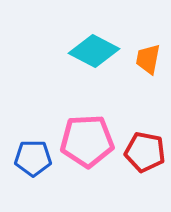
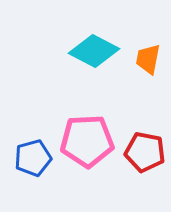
blue pentagon: rotated 15 degrees counterclockwise
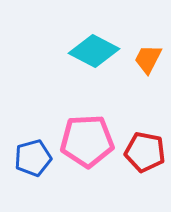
orange trapezoid: rotated 16 degrees clockwise
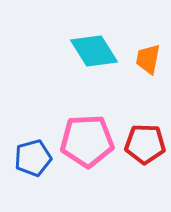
cyan diamond: rotated 30 degrees clockwise
orange trapezoid: rotated 16 degrees counterclockwise
red pentagon: moved 8 px up; rotated 9 degrees counterclockwise
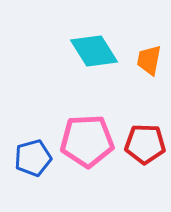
orange trapezoid: moved 1 px right, 1 px down
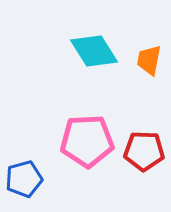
red pentagon: moved 1 px left, 7 px down
blue pentagon: moved 9 px left, 21 px down
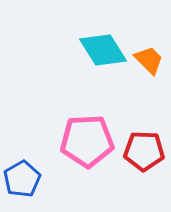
cyan diamond: moved 9 px right, 1 px up
orange trapezoid: rotated 124 degrees clockwise
blue pentagon: moved 2 px left; rotated 15 degrees counterclockwise
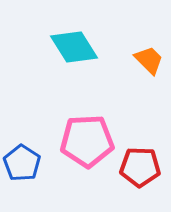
cyan diamond: moved 29 px left, 3 px up
red pentagon: moved 4 px left, 16 px down
blue pentagon: moved 16 px up; rotated 9 degrees counterclockwise
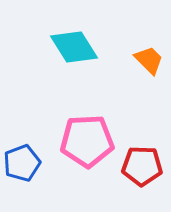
blue pentagon: rotated 18 degrees clockwise
red pentagon: moved 2 px right, 1 px up
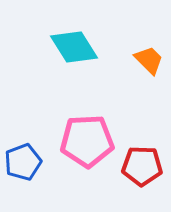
blue pentagon: moved 1 px right, 1 px up
